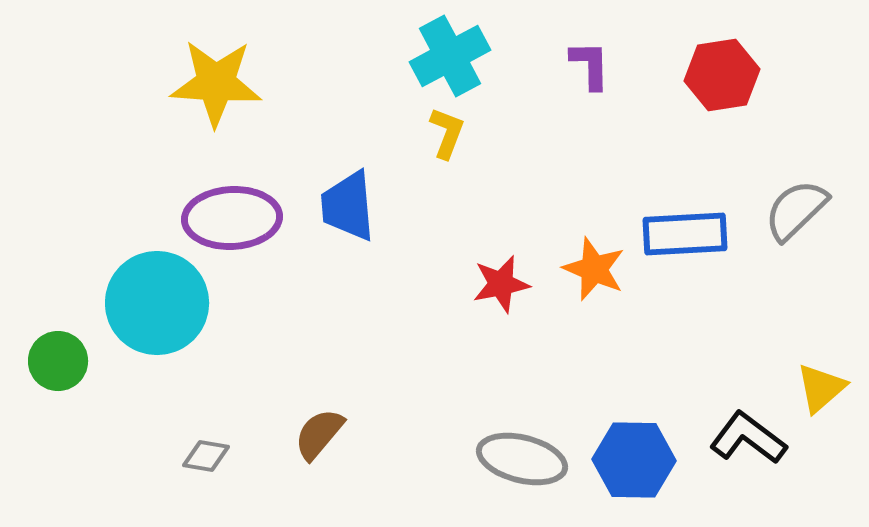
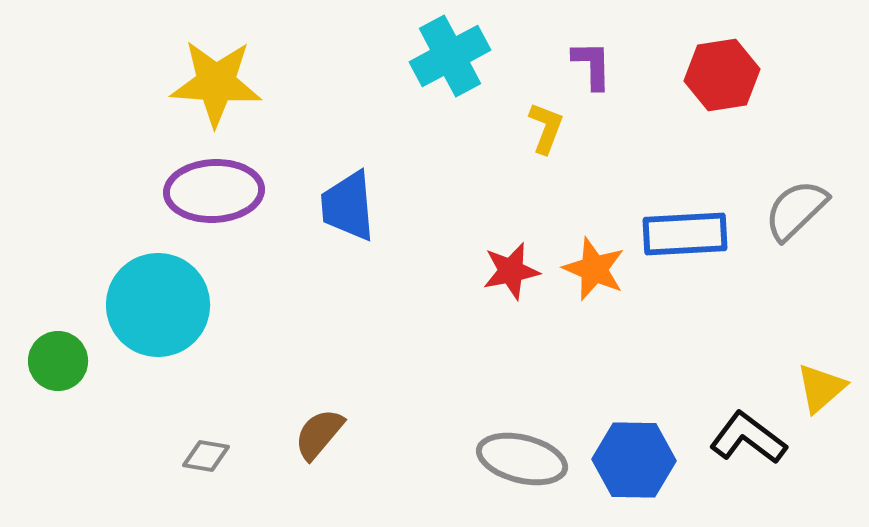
purple L-shape: moved 2 px right
yellow L-shape: moved 99 px right, 5 px up
purple ellipse: moved 18 px left, 27 px up
red star: moved 10 px right, 13 px up
cyan circle: moved 1 px right, 2 px down
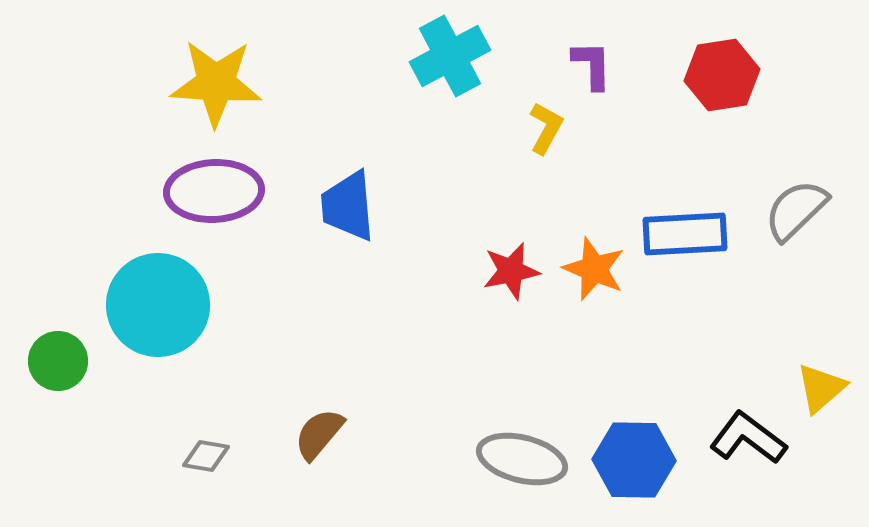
yellow L-shape: rotated 8 degrees clockwise
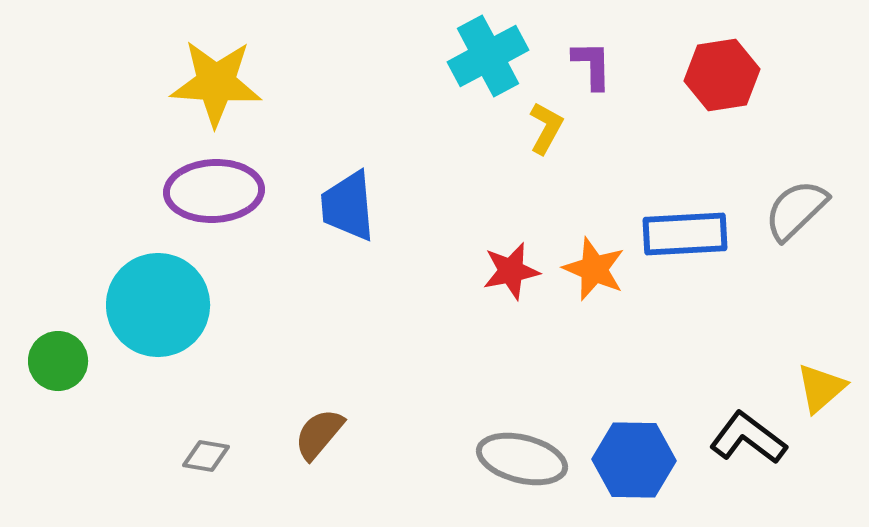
cyan cross: moved 38 px right
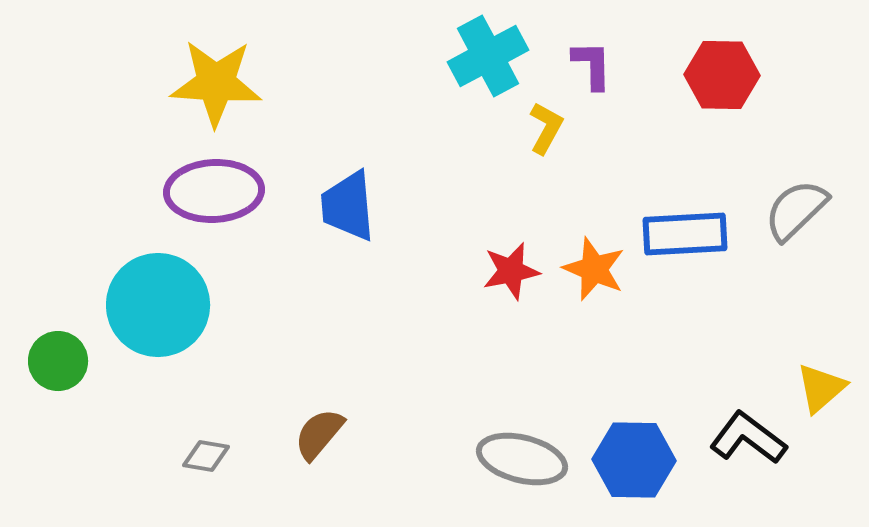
red hexagon: rotated 10 degrees clockwise
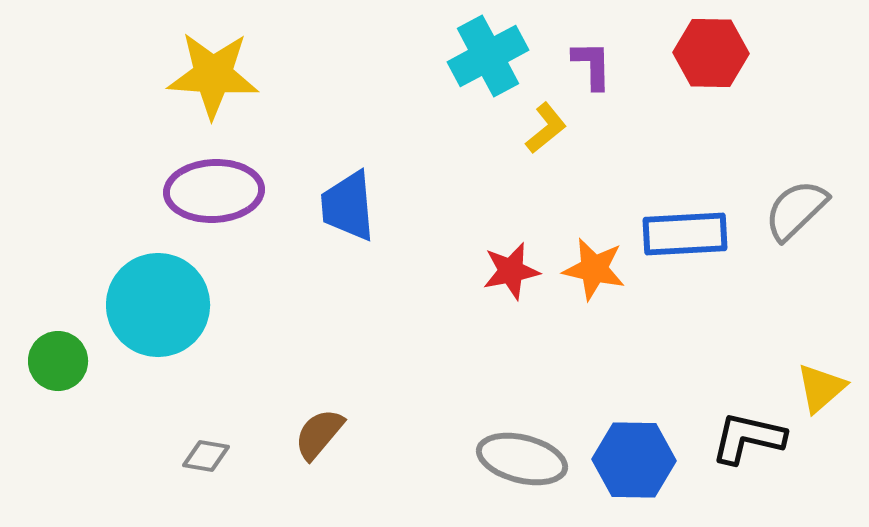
red hexagon: moved 11 px left, 22 px up
yellow star: moved 3 px left, 8 px up
yellow L-shape: rotated 22 degrees clockwise
orange star: rotated 10 degrees counterclockwise
black L-shape: rotated 24 degrees counterclockwise
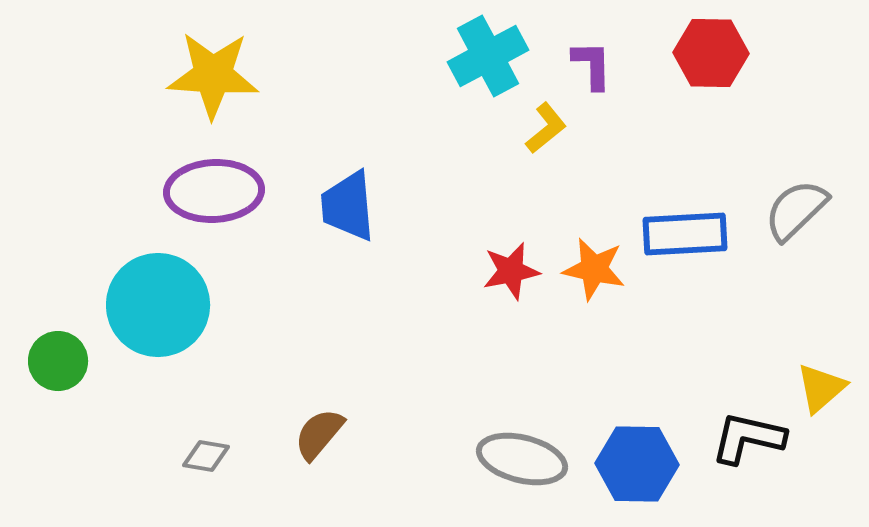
blue hexagon: moved 3 px right, 4 px down
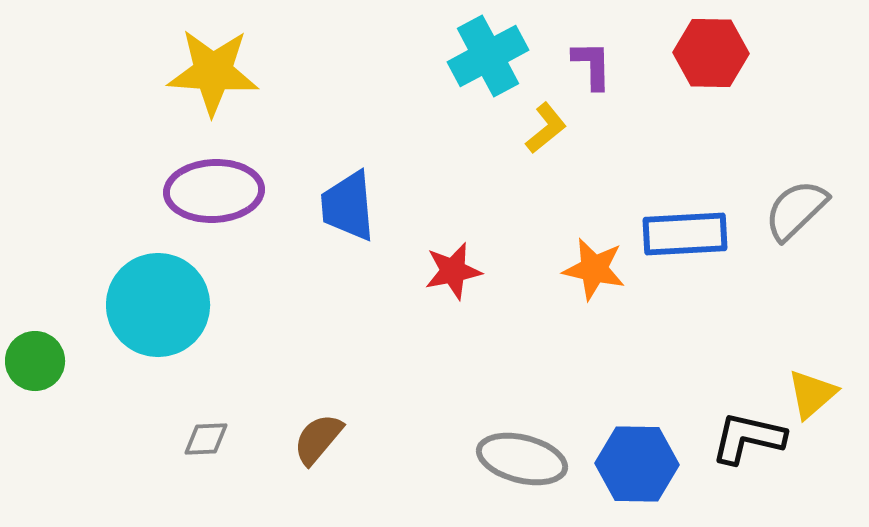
yellow star: moved 3 px up
red star: moved 58 px left
green circle: moved 23 px left
yellow triangle: moved 9 px left, 6 px down
brown semicircle: moved 1 px left, 5 px down
gray diamond: moved 17 px up; rotated 12 degrees counterclockwise
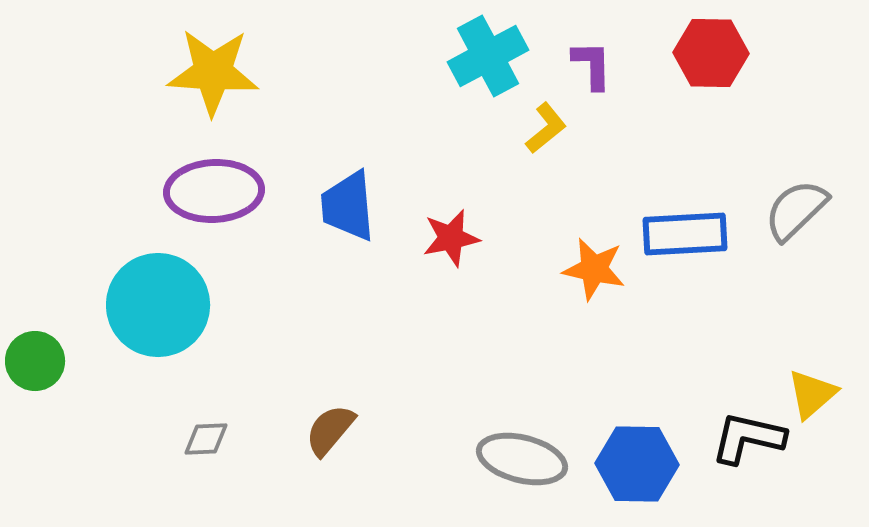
red star: moved 2 px left, 33 px up
brown semicircle: moved 12 px right, 9 px up
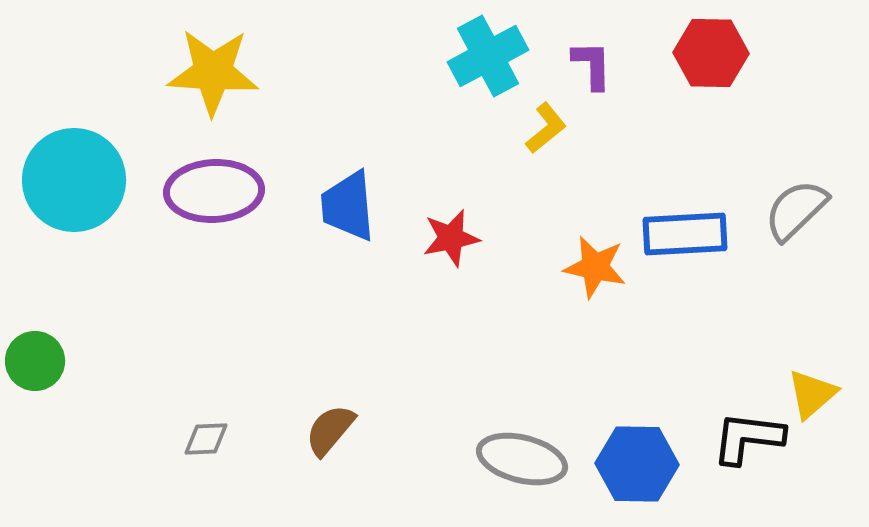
orange star: moved 1 px right, 2 px up
cyan circle: moved 84 px left, 125 px up
black L-shape: rotated 6 degrees counterclockwise
